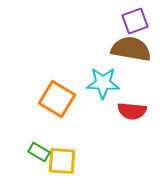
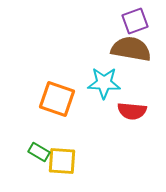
cyan star: moved 1 px right
orange square: rotated 12 degrees counterclockwise
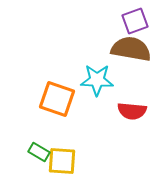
cyan star: moved 7 px left, 3 px up
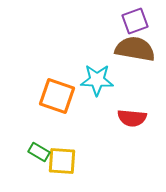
brown semicircle: moved 4 px right
orange square: moved 3 px up
red semicircle: moved 7 px down
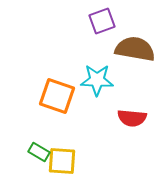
purple square: moved 33 px left
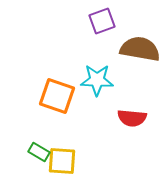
brown semicircle: moved 5 px right
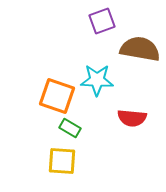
green rectangle: moved 31 px right, 24 px up
